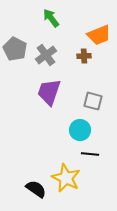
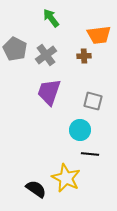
orange trapezoid: rotated 15 degrees clockwise
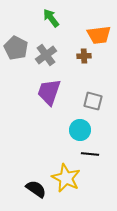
gray pentagon: moved 1 px right, 1 px up
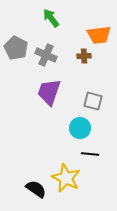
gray cross: rotated 30 degrees counterclockwise
cyan circle: moved 2 px up
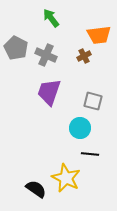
brown cross: rotated 24 degrees counterclockwise
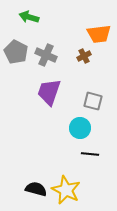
green arrow: moved 22 px left, 1 px up; rotated 36 degrees counterclockwise
orange trapezoid: moved 1 px up
gray pentagon: moved 4 px down
yellow star: moved 12 px down
black semicircle: rotated 20 degrees counterclockwise
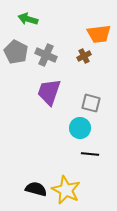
green arrow: moved 1 px left, 2 px down
gray square: moved 2 px left, 2 px down
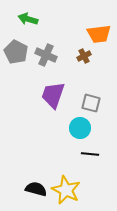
purple trapezoid: moved 4 px right, 3 px down
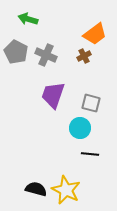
orange trapezoid: moved 4 px left; rotated 30 degrees counterclockwise
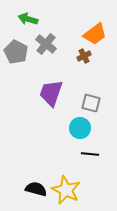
gray cross: moved 11 px up; rotated 15 degrees clockwise
purple trapezoid: moved 2 px left, 2 px up
